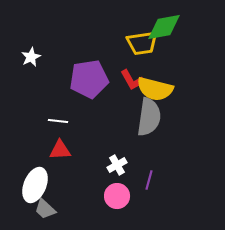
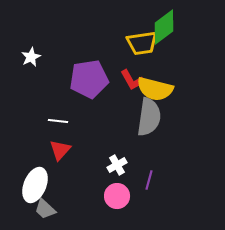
green diamond: rotated 27 degrees counterclockwise
red triangle: rotated 45 degrees counterclockwise
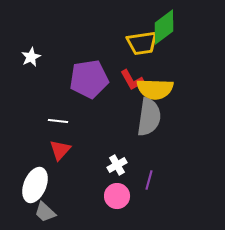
yellow semicircle: rotated 12 degrees counterclockwise
gray trapezoid: moved 3 px down
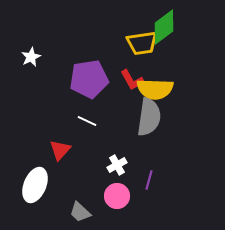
white line: moved 29 px right; rotated 18 degrees clockwise
gray trapezoid: moved 35 px right
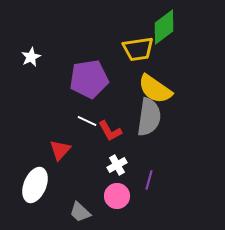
yellow trapezoid: moved 4 px left, 6 px down
red L-shape: moved 22 px left, 51 px down
yellow semicircle: rotated 33 degrees clockwise
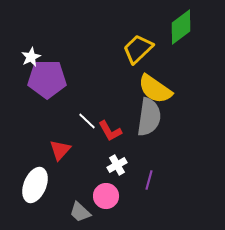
green diamond: moved 17 px right
yellow trapezoid: rotated 144 degrees clockwise
purple pentagon: moved 42 px left; rotated 9 degrees clockwise
white line: rotated 18 degrees clockwise
pink circle: moved 11 px left
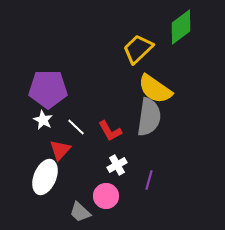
white star: moved 12 px right, 63 px down; rotated 18 degrees counterclockwise
purple pentagon: moved 1 px right, 10 px down
white line: moved 11 px left, 6 px down
white ellipse: moved 10 px right, 8 px up
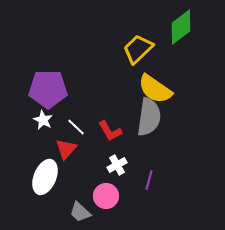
red triangle: moved 6 px right, 1 px up
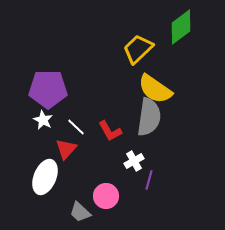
white cross: moved 17 px right, 4 px up
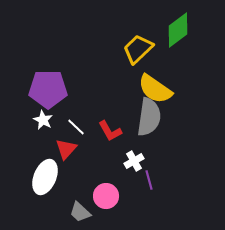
green diamond: moved 3 px left, 3 px down
purple line: rotated 30 degrees counterclockwise
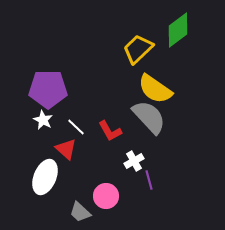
gray semicircle: rotated 51 degrees counterclockwise
red triangle: rotated 30 degrees counterclockwise
